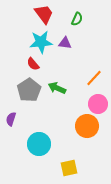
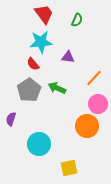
green semicircle: moved 1 px down
purple triangle: moved 3 px right, 14 px down
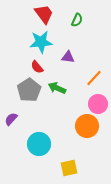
red semicircle: moved 4 px right, 3 px down
purple semicircle: rotated 24 degrees clockwise
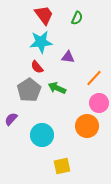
red trapezoid: moved 1 px down
green semicircle: moved 2 px up
pink circle: moved 1 px right, 1 px up
cyan circle: moved 3 px right, 9 px up
yellow square: moved 7 px left, 2 px up
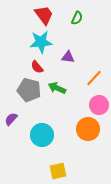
gray pentagon: rotated 25 degrees counterclockwise
pink circle: moved 2 px down
orange circle: moved 1 px right, 3 px down
yellow square: moved 4 px left, 5 px down
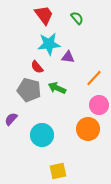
green semicircle: rotated 64 degrees counterclockwise
cyan star: moved 8 px right, 2 px down
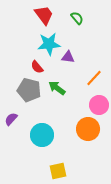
green arrow: rotated 12 degrees clockwise
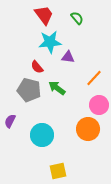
cyan star: moved 1 px right, 2 px up
purple semicircle: moved 1 px left, 2 px down; rotated 16 degrees counterclockwise
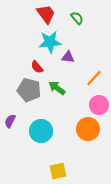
red trapezoid: moved 2 px right, 1 px up
cyan circle: moved 1 px left, 4 px up
